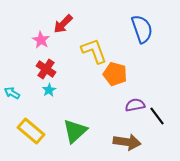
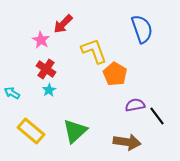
orange pentagon: rotated 15 degrees clockwise
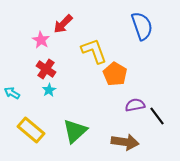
blue semicircle: moved 3 px up
yellow rectangle: moved 1 px up
brown arrow: moved 2 px left
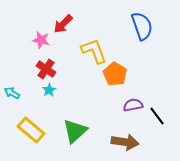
pink star: rotated 18 degrees counterclockwise
purple semicircle: moved 2 px left
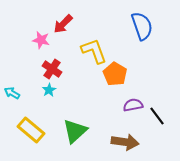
red cross: moved 6 px right
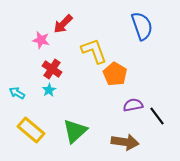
cyan arrow: moved 5 px right
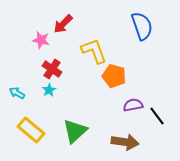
orange pentagon: moved 1 px left, 2 px down; rotated 15 degrees counterclockwise
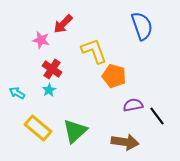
yellow rectangle: moved 7 px right, 2 px up
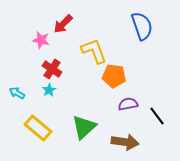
orange pentagon: rotated 10 degrees counterclockwise
purple semicircle: moved 5 px left, 1 px up
green triangle: moved 9 px right, 4 px up
